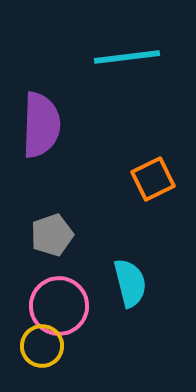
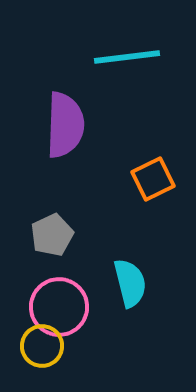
purple semicircle: moved 24 px right
gray pentagon: rotated 6 degrees counterclockwise
pink circle: moved 1 px down
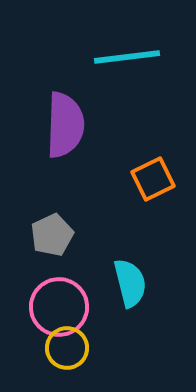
yellow circle: moved 25 px right, 2 px down
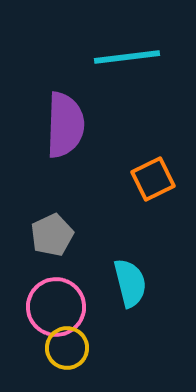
pink circle: moved 3 px left
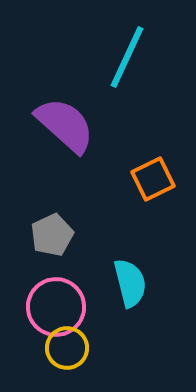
cyan line: rotated 58 degrees counterclockwise
purple semicircle: rotated 50 degrees counterclockwise
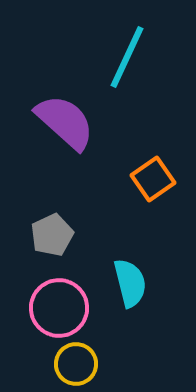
purple semicircle: moved 3 px up
orange square: rotated 9 degrees counterclockwise
pink circle: moved 3 px right, 1 px down
yellow circle: moved 9 px right, 16 px down
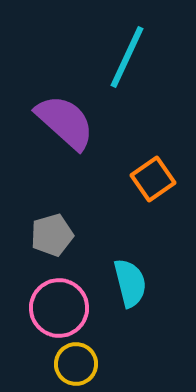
gray pentagon: rotated 9 degrees clockwise
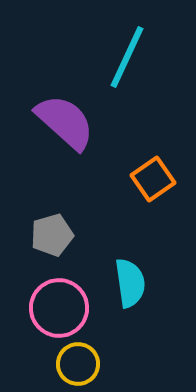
cyan semicircle: rotated 6 degrees clockwise
yellow circle: moved 2 px right
